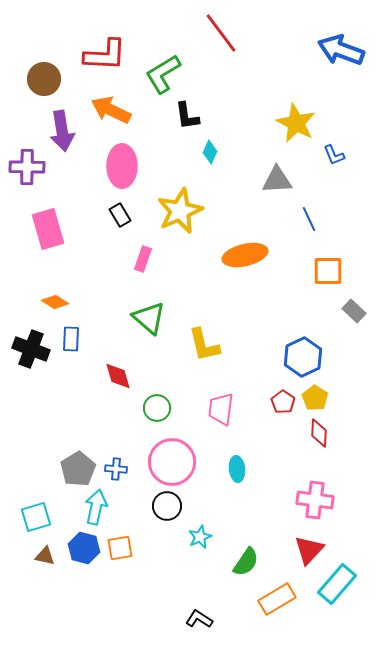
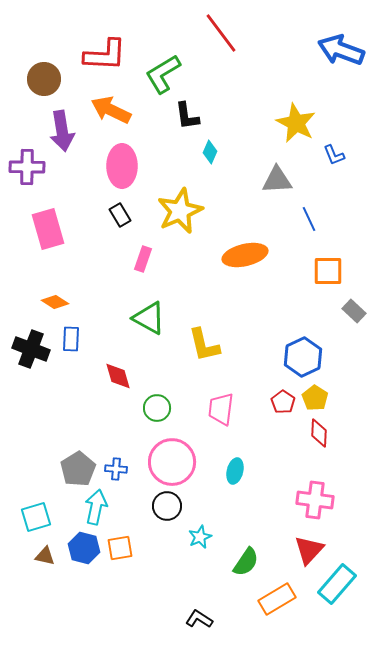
green triangle at (149, 318): rotated 12 degrees counterclockwise
cyan ellipse at (237, 469): moved 2 px left, 2 px down; rotated 20 degrees clockwise
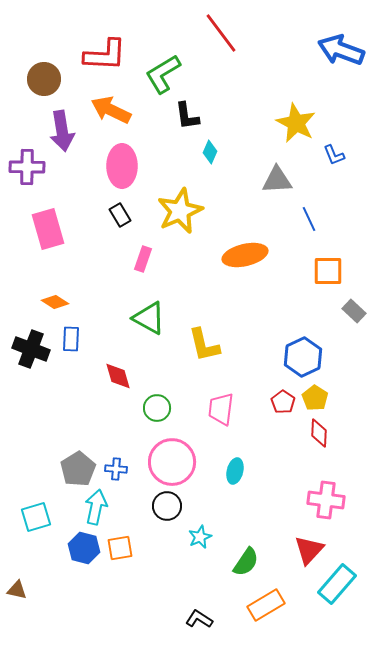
pink cross at (315, 500): moved 11 px right
brown triangle at (45, 556): moved 28 px left, 34 px down
orange rectangle at (277, 599): moved 11 px left, 6 px down
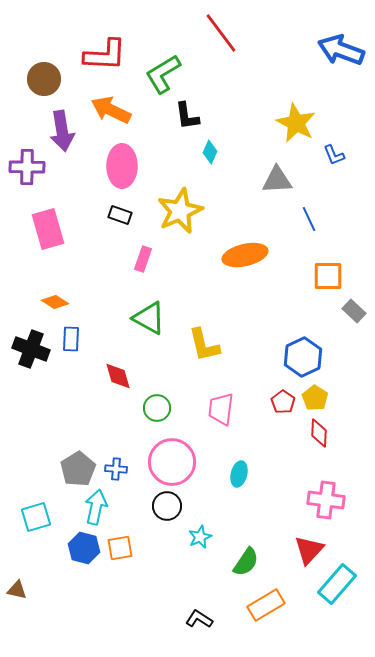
black rectangle at (120, 215): rotated 40 degrees counterclockwise
orange square at (328, 271): moved 5 px down
cyan ellipse at (235, 471): moved 4 px right, 3 px down
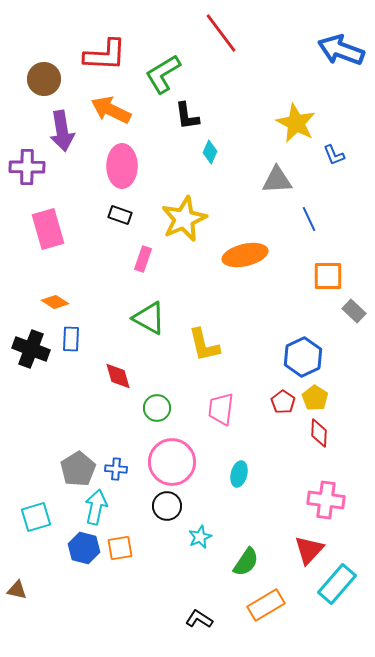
yellow star at (180, 211): moved 4 px right, 8 px down
